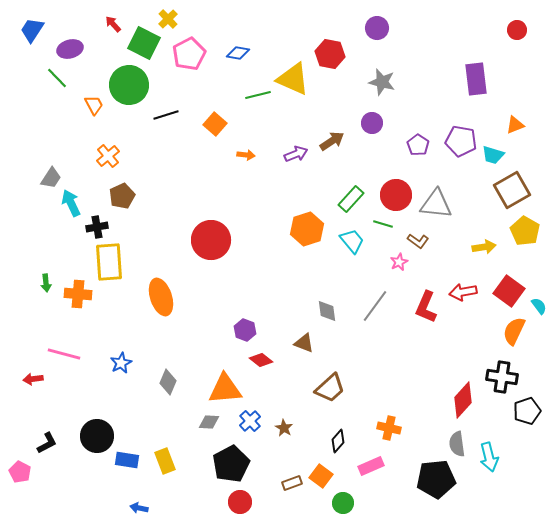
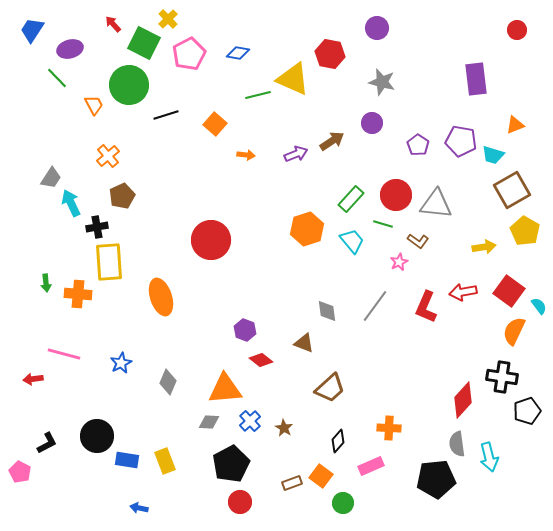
orange cross at (389, 428): rotated 10 degrees counterclockwise
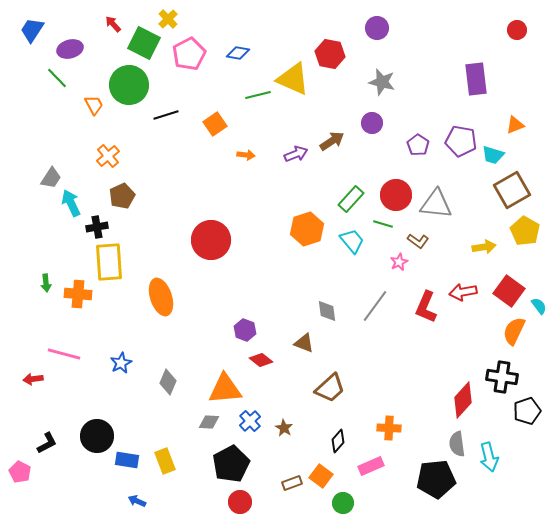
orange square at (215, 124): rotated 15 degrees clockwise
blue arrow at (139, 508): moved 2 px left, 7 px up; rotated 12 degrees clockwise
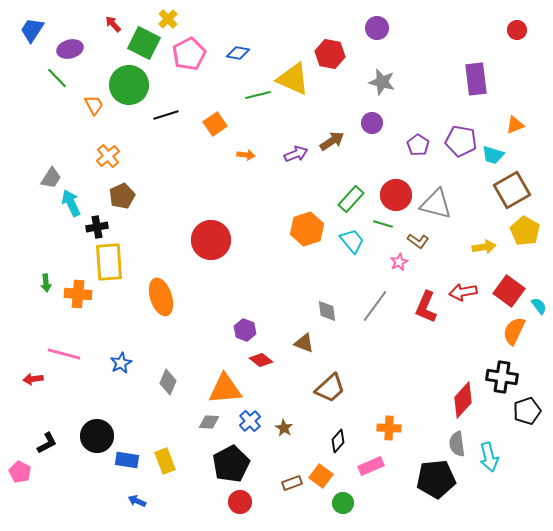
gray triangle at (436, 204): rotated 8 degrees clockwise
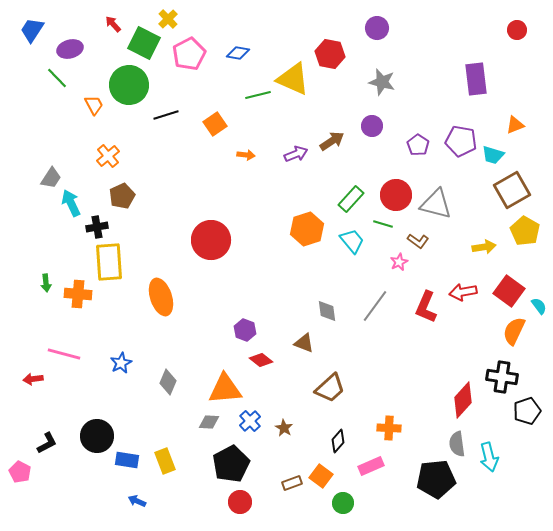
purple circle at (372, 123): moved 3 px down
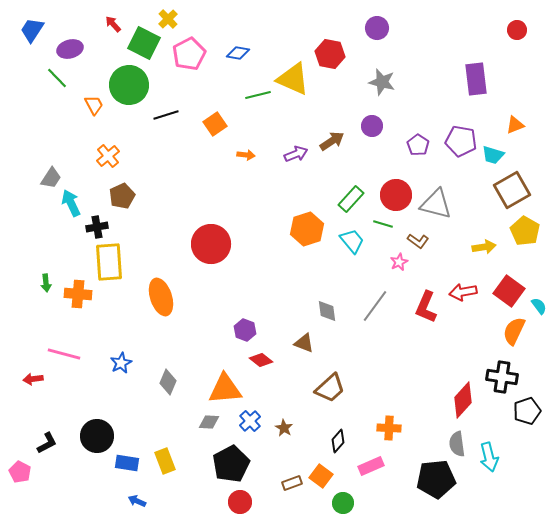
red circle at (211, 240): moved 4 px down
blue rectangle at (127, 460): moved 3 px down
